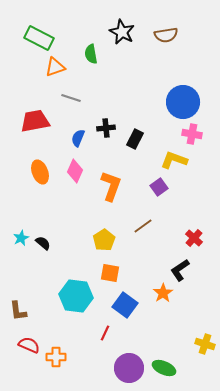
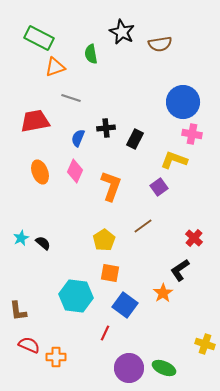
brown semicircle: moved 6 px left, 9 px down
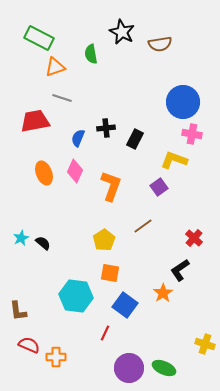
gray line: moved 9 px left
orange ellipse: moved 4 px right, 1 px down
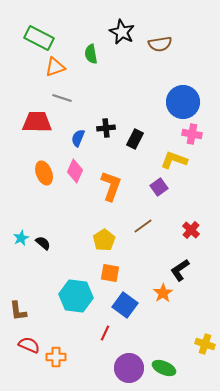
red trapezoid: moved 2 px right, 1 px down; rotated 12 degrees clockwise
red cross: moved 3 px left, 8 px up
